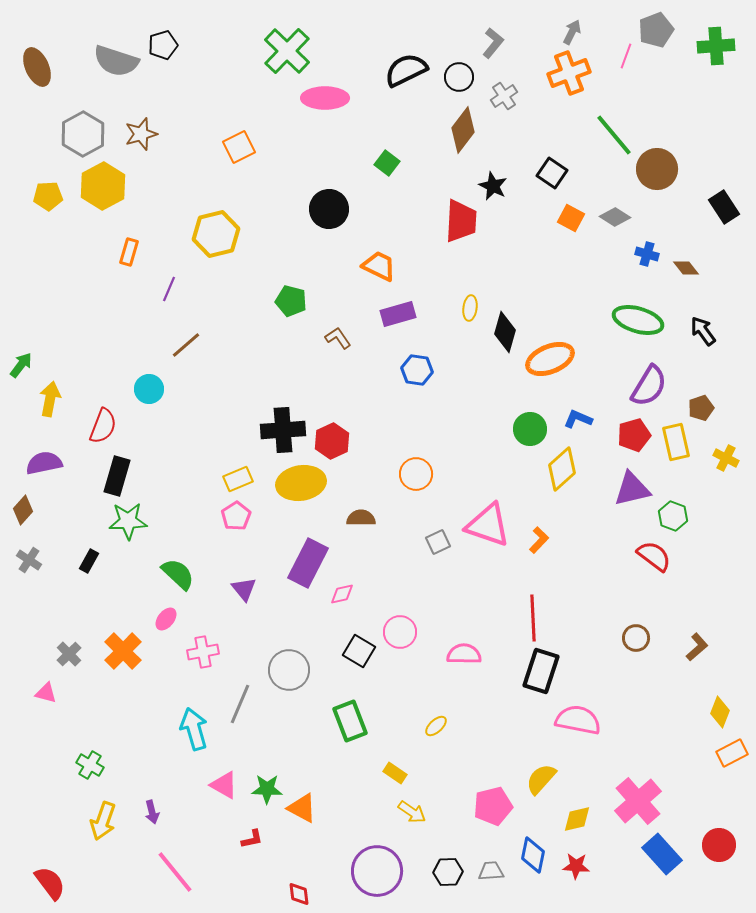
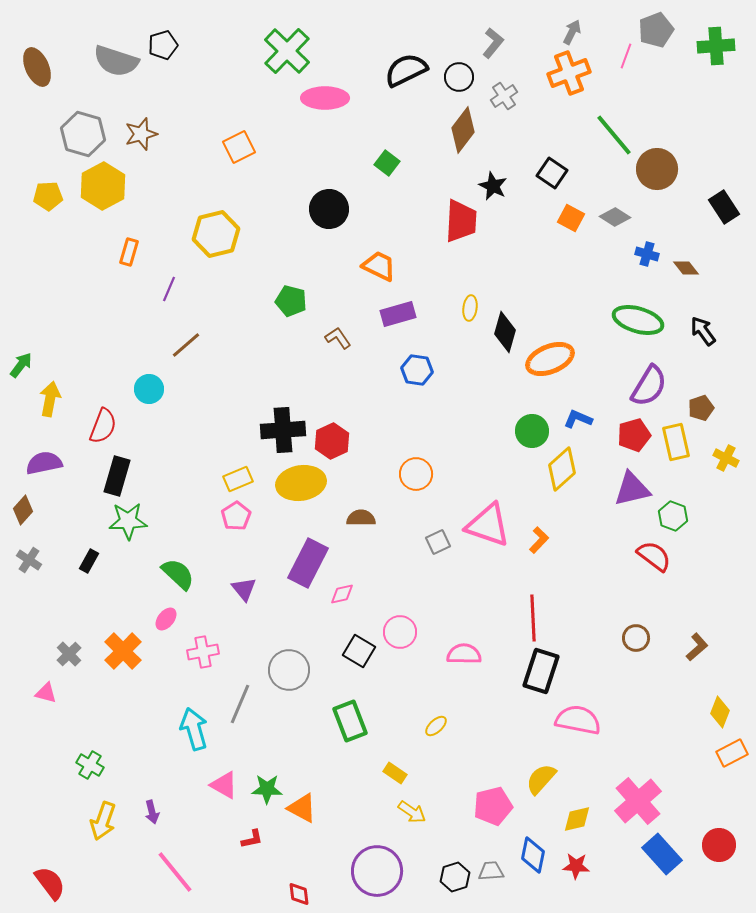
gray hexagon at (83, 134): rotated 15 degrees counterclockwise
green circle at (530, 429): moved 2 px right, 2 px down
black hexagon at (448, 872): moved 7 px right, 5 px down; rotated 16 degrees counterclockwise
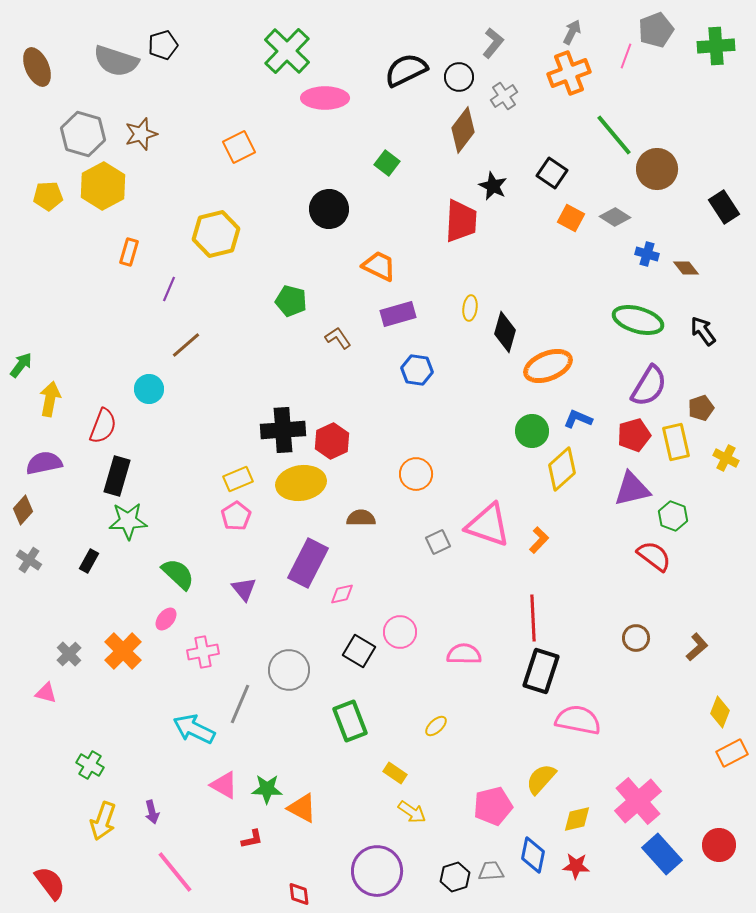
orange ellipse at (550, 359): moved 2 px left, 7 px down
cyan arrow at (194, 729): rotated 48 degrees counterclockwise
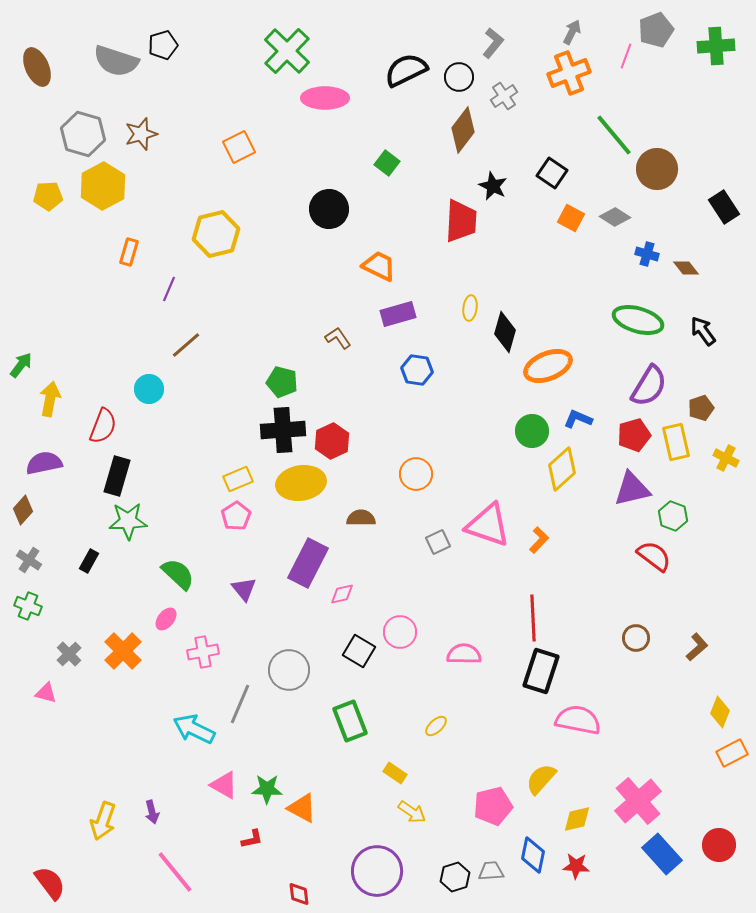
green pentagon at (291, 301): moved 9 px left, 81 px down
green cross at (90, 765): moved 62 px left, 159 px up; rotated 8 degrees counterclockwise
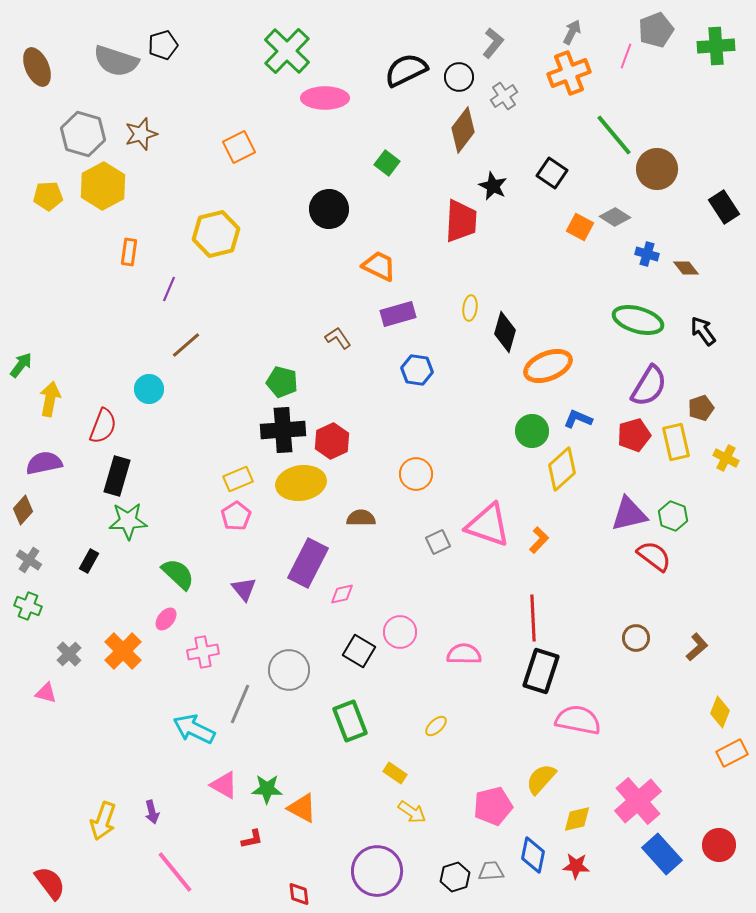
orange square at (571, 218): moved 9 px right, 9 px down
orange rectangle at (129, 252): rotated 8 degrees counterclockwise
purple triangle at (632, 489): moved 3 px left, 25 px down
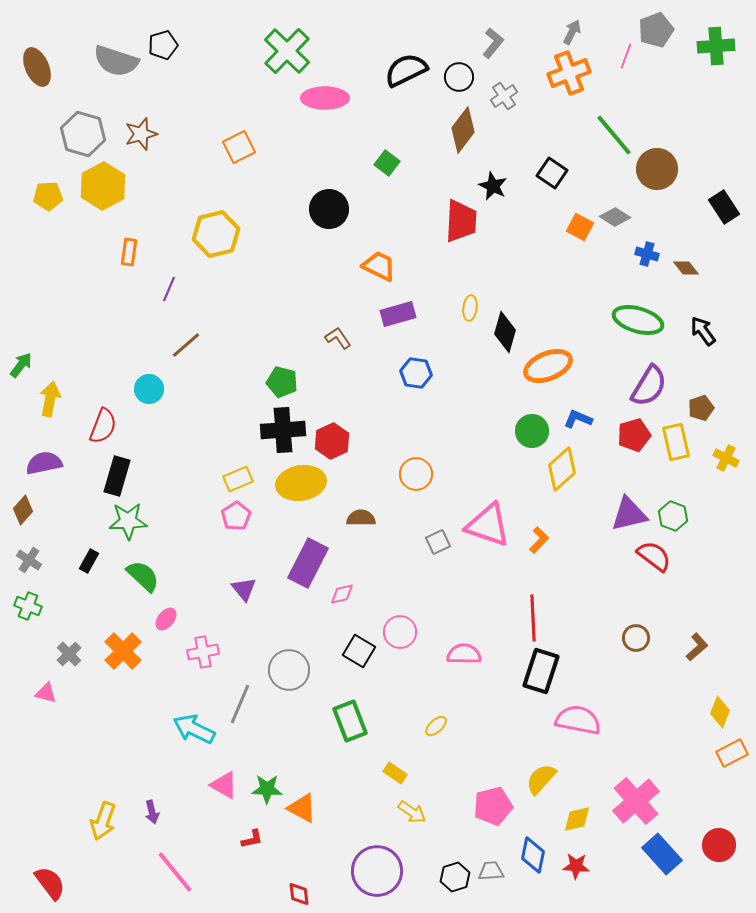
blue hexagon at (417, 370): moved 1 px left, 3 px down
green semicircle at (178, 574): moved 35 px left, 2 px down
pink cross at (638, 801): moved 2 px left
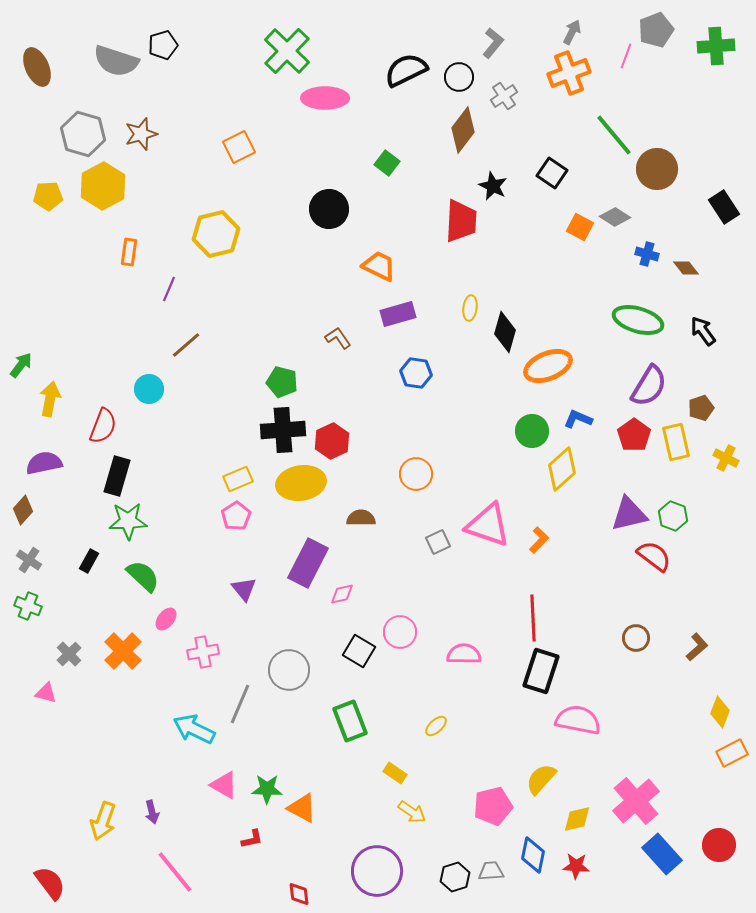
red pentagon at (634, 435): rotated 20 degrees counterclockwise
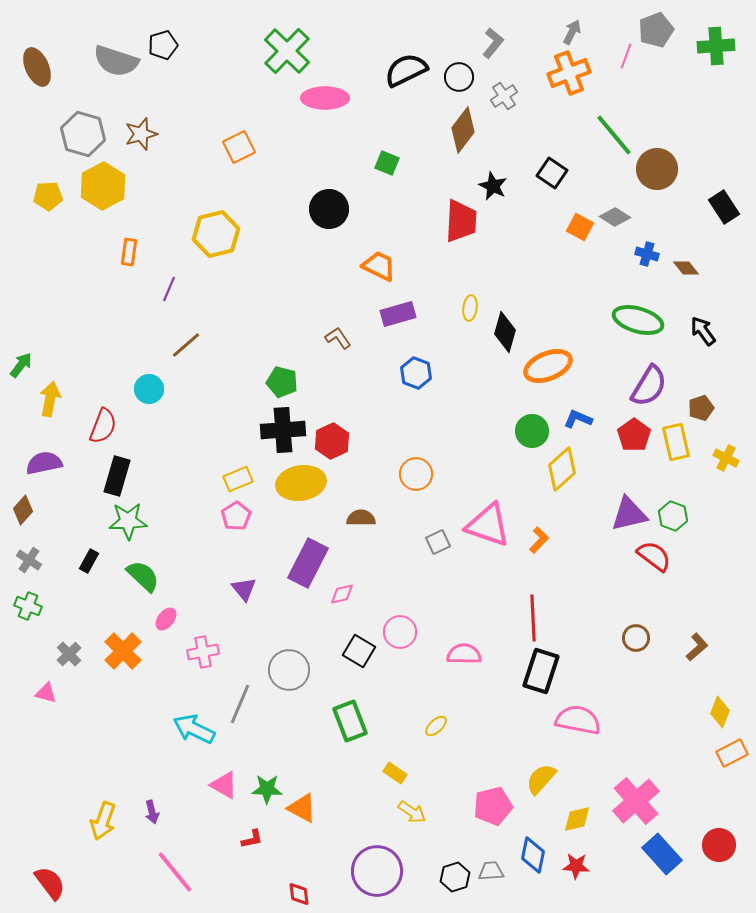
green square at (387, 163): rotated 15 degrees counterclockwise
blue hexagon at (416, 373): rotated 12 degrees clockwise
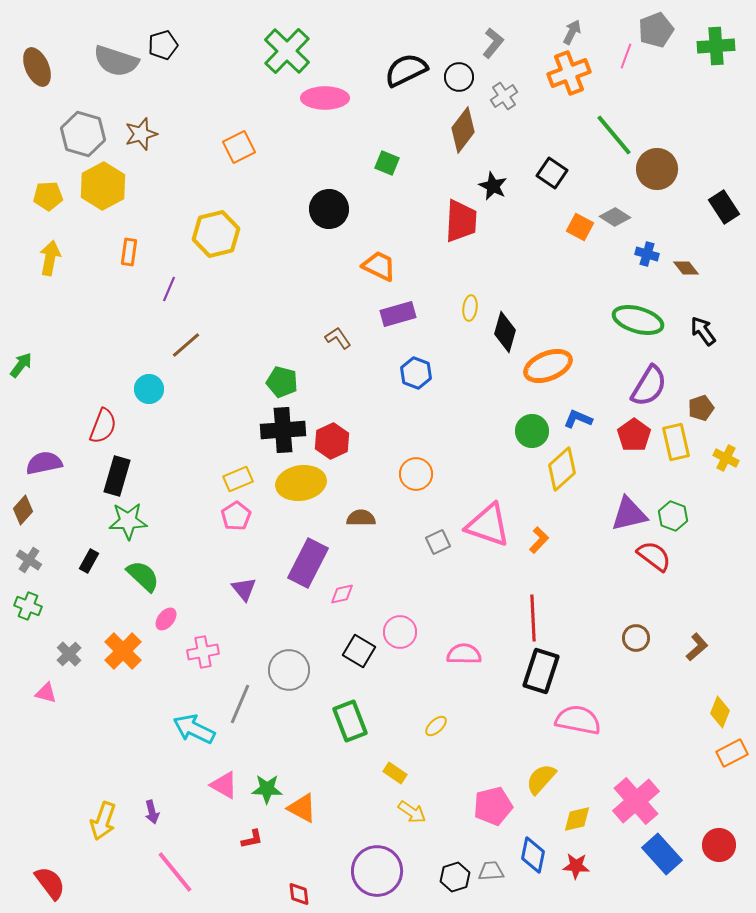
yellow arrow at (50, 399): moved 141 px up
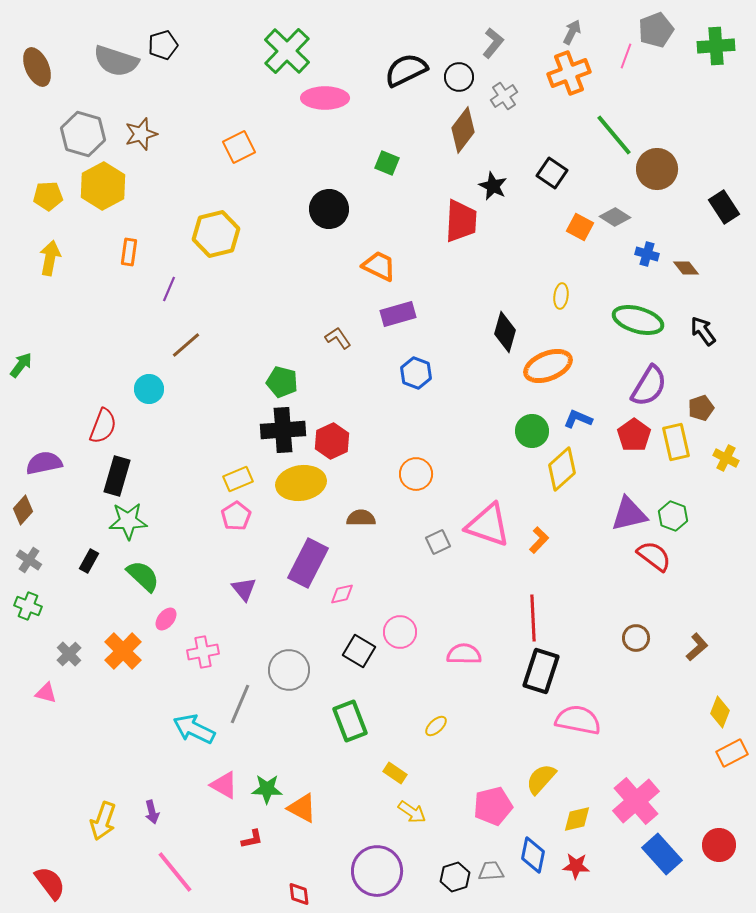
yellow ellipse at (470, 308): moved 91 px right, 12 px up
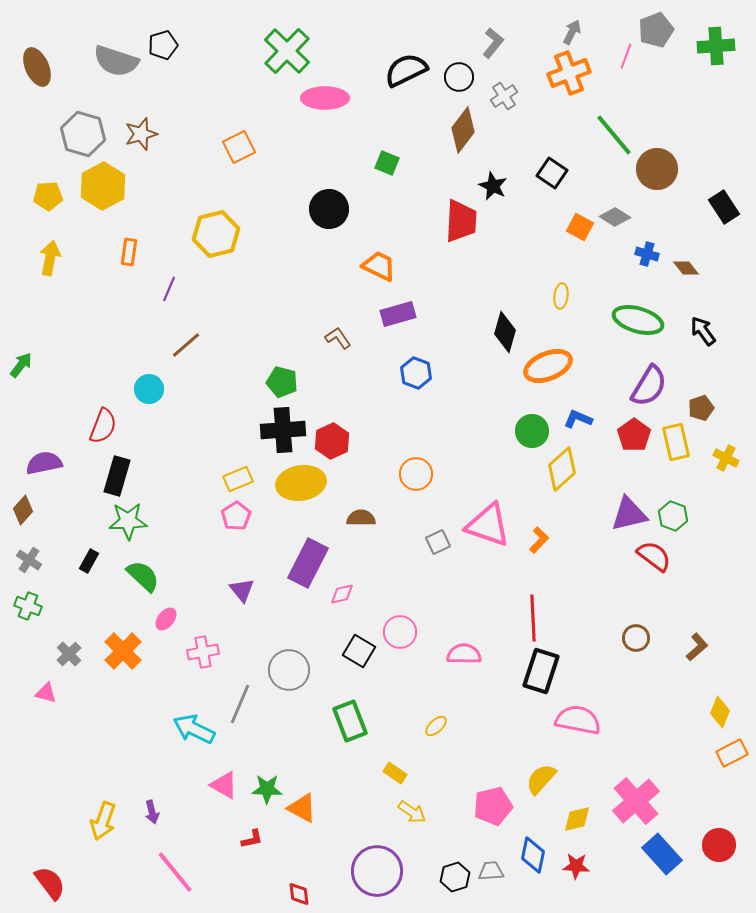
purple triangle at (244, 589): moved 2 px left, 1 px down
